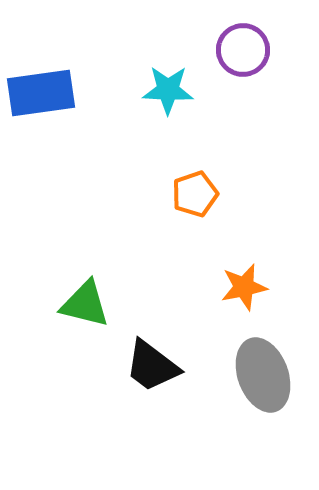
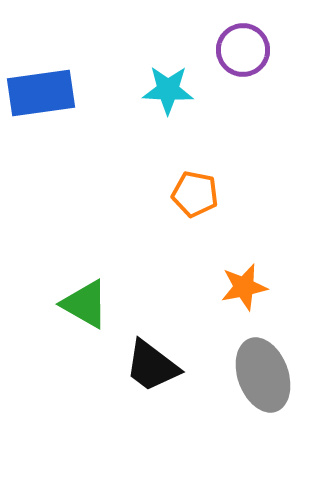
orange pentagon: rotated 30 degrees clockwise
green triangle: rotated 16 degrees clockwise
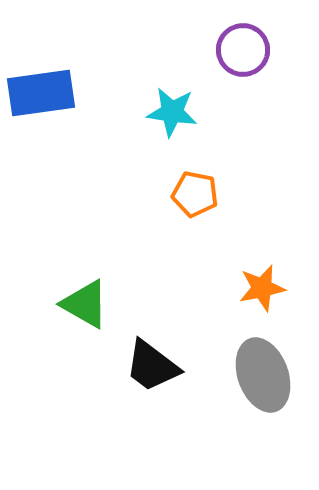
cyan star: moved 4 px right, 22 px down; rotated 6 degrees clockwise
orange star: moved 18 px right, 1 px down
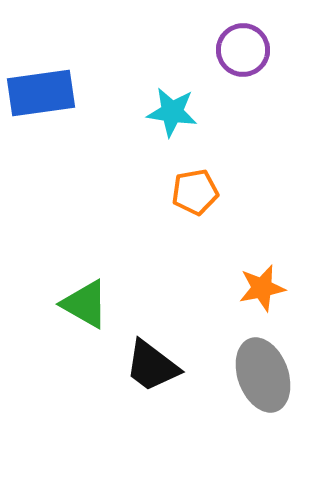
orange pentagon: moved 2 px up; rotated 21 degrees counterclockwise
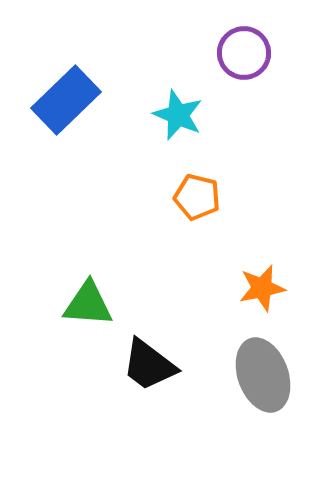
purple circle: moved 1 px right, 3 px down
blue rectangle: moved 25 px right, 7 px down; rotated 36 degrees counterclockwise
cyan star: moved 6 px right, 3 px down; rotated 15 degrees clockwise
orange pentagon: moved 2 px right, 5 px down; rotated 24 degrees clockwise
green triangle: moved 3 px right; rotated 26 degrees counterclockwise
black trapezoid: moved 3 px left, 1 px up
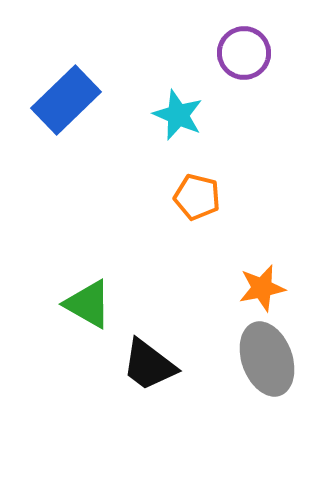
green triangle: rotated 26 degrees clockwise
gray ellipse: moved 4 px right, 16 px up
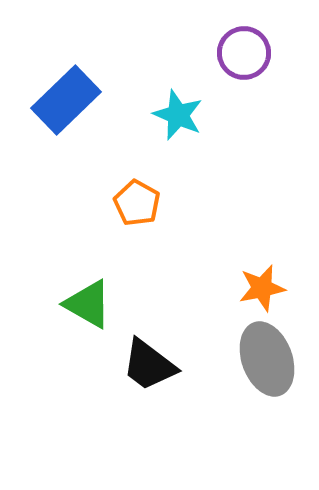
orange pentagon: moved 60 px left, 6 px down; rotated 15 degrees clockwise
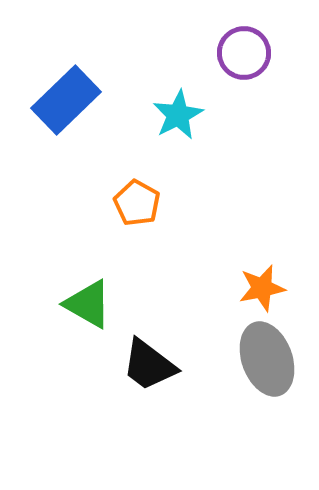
cyan star: rotated 21 degrees clockwise
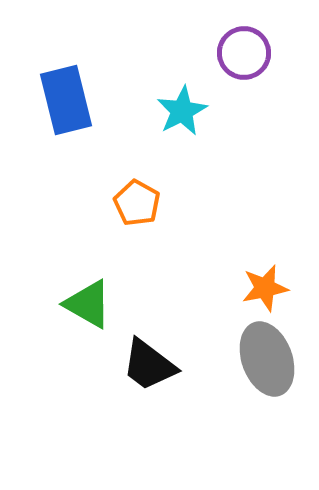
blue rectangle: rotated 60 degrees counterclockwise
cyan star: moved 4 px right, 4 px up
orange star: moved 3 px right
